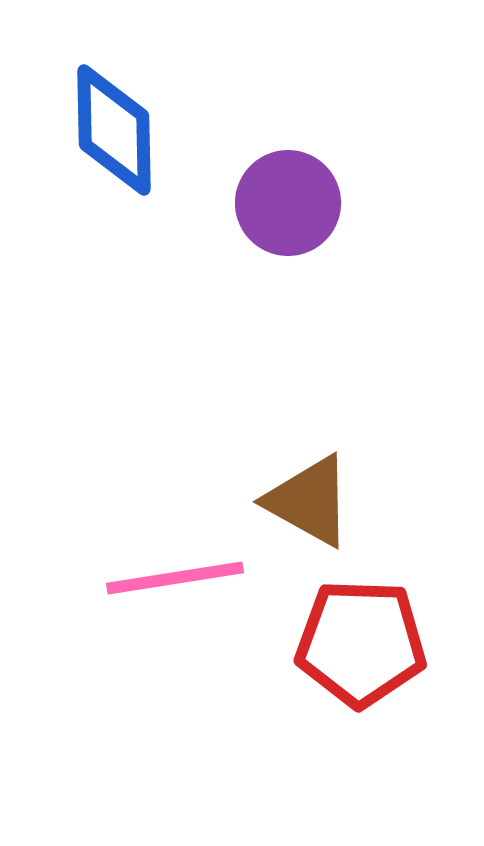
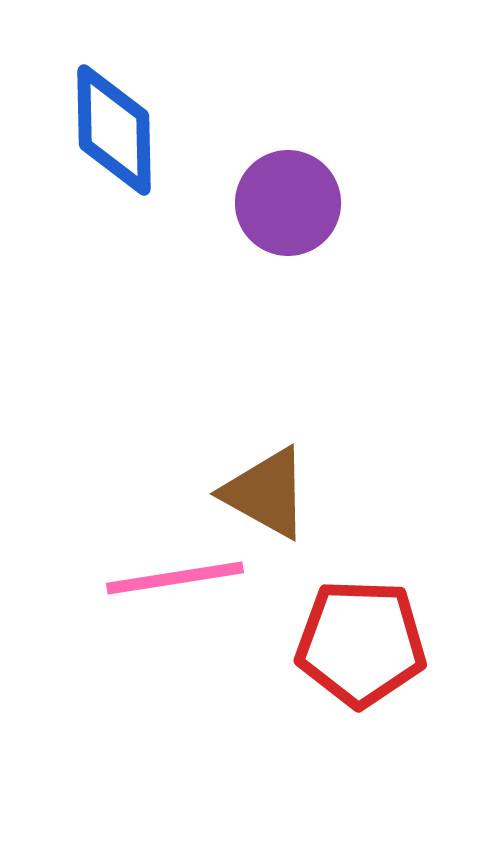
brown triangle: moved 43 px left, 8 px up
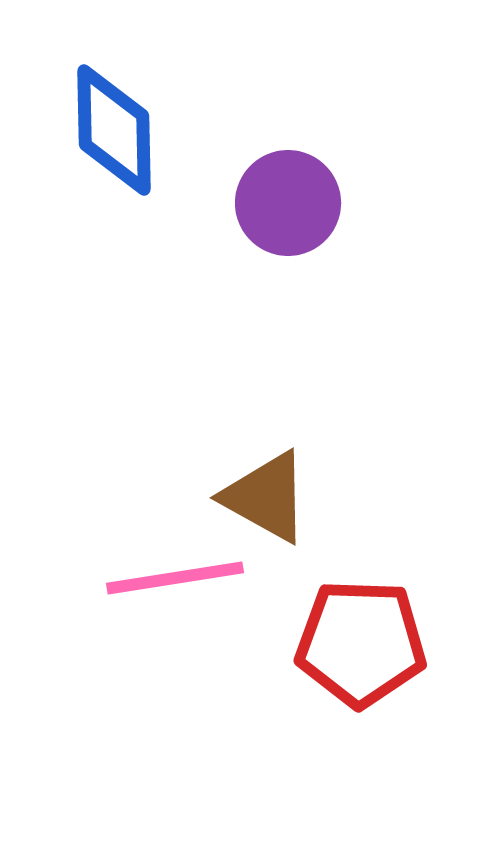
brown triangle: moved 4 px down
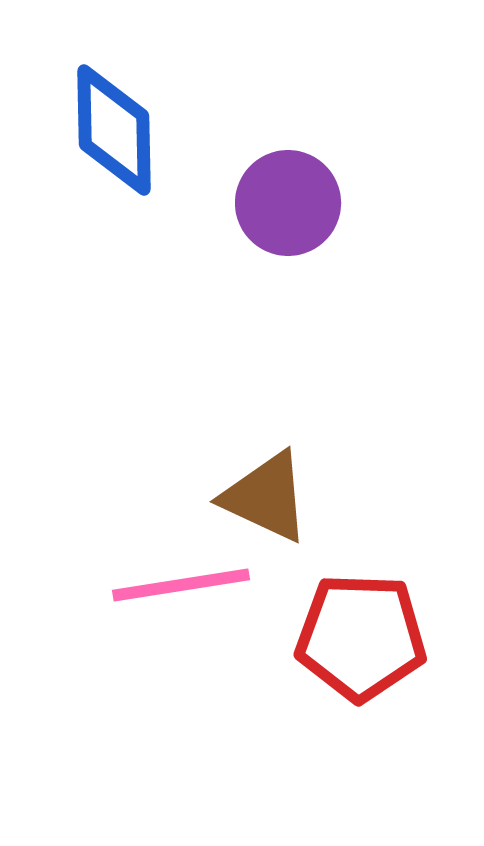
brown triangle: rotated 4 degrees counterclockwise
pink line: moved 6 px right, 7 px down
red pentagon: moved 6 px up
